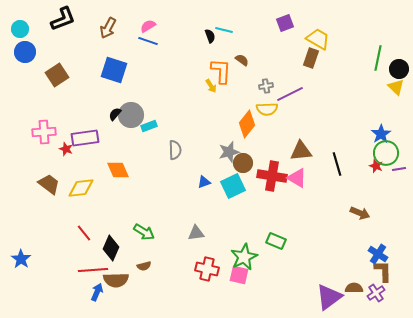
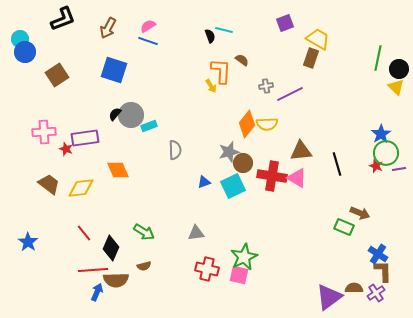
cyan circle at (20, 29): moved 10 px down
yellow semicircle at (267, 109): moved 15 px down
green rectangle at (276, 241): moved 68 px right, 14 px up
blue star at (21, 259): moved 7 px right, 17 px up
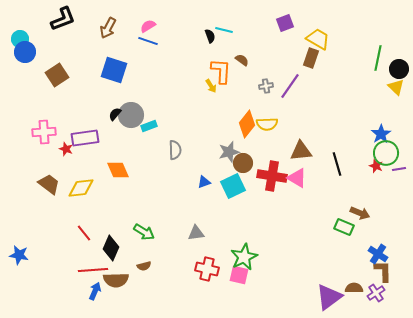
purple line at (290, 94): moved 8 px up; rotated 28 degrees counterclockwise
blue star at (28, 242): moved 9 px left, 13 px down; rotated 24 degrees counterclockwise
blue arrow at (97, 292): moved 2 px left, 1 px up
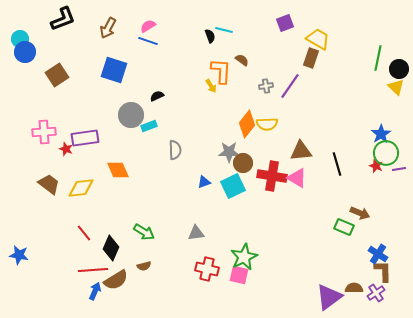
black semicircle at (115, 114): moved 42 px right, 18 px up; rotated 24 degrees clockwise
gray star at (229, 152): rotated 15 degrees clockwise
brown semicircle at (116, 280): rotated 30 degrees counterclockwise
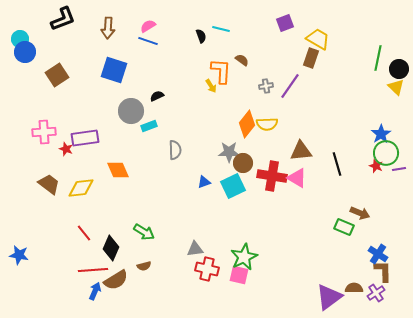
brown arrow at (108, 28): rotated 25 degrees counterclockwise
cyan line at (224, 30): moved 3 px left, 1 px up
black semicircle at (210, 36): moved 9 px left
gray circle at (131, 115): moved 4 px up
gray triangle at (196, 233): moved 1 px left, 16 px down
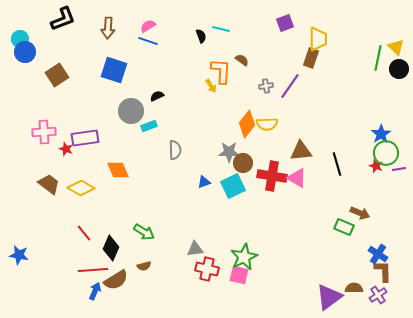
yellow trapezoid at (318, 39): rotated 60 degrees clockwise
yellow triangle at (396, 87): moved 40 px up
yellow diamond at (81, 188): rotated 36 degrees clockwise
purple cross at (376, 293): moved 2 px right, 2 px down
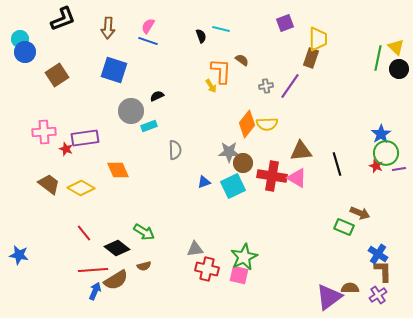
pink semicircle at (148, 26): rotated 28 degrees counterclockwise
black diamond at (111, 248): moved 6 px right; rotated 75 degrees counterclockwise
brown semicircle at (354, 288): moved 4 px left
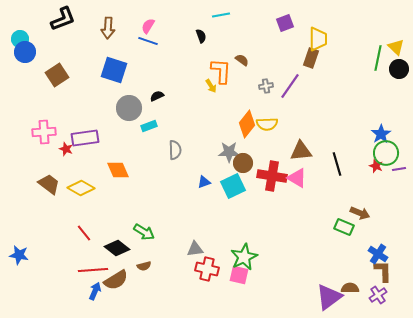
cyan line at (221, 29): moved 14 px up; rotated 24 degrees counterclockwise
gray circle at (131, 111): moved 2 px left, 3 px up
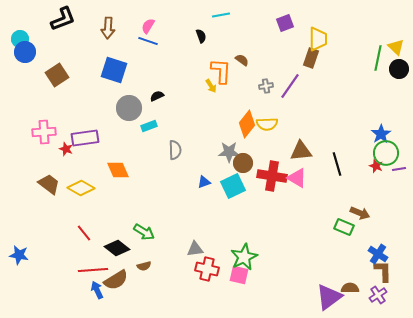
blue arrow at (95, 291): moved 2 px right, 1 px up; rotated 48 degrees counterclockwise
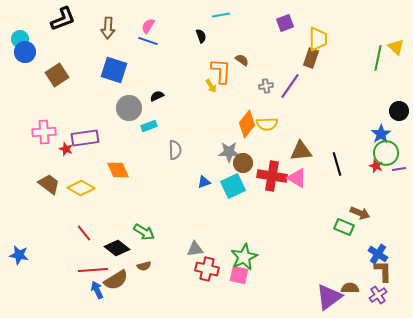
black circle at (399, 69): moved 42 px down
